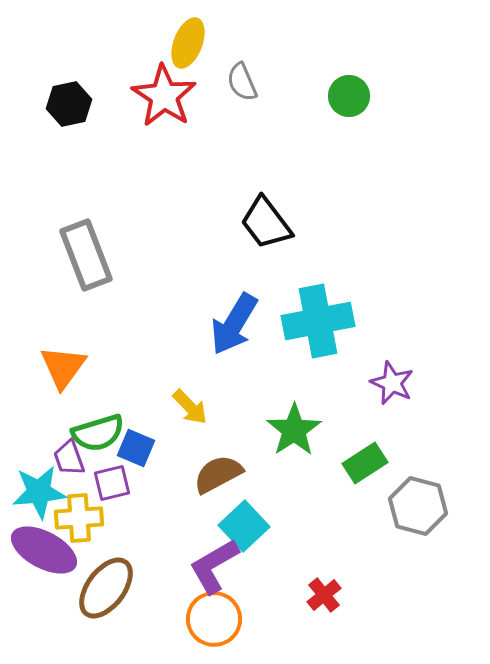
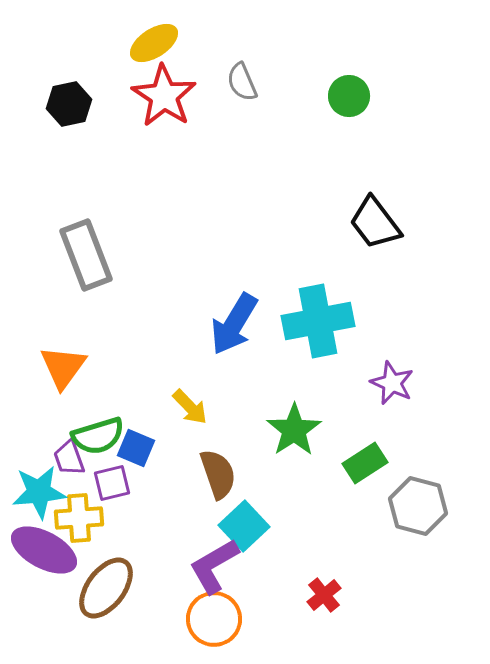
yellow ellipse: moved 34 px left; rotated 36 degrees clockwise
black trapezoid: moved 109 px right
green semicircle: moved 3 px down
brown semicircle: rotated 99 degrees clockwise
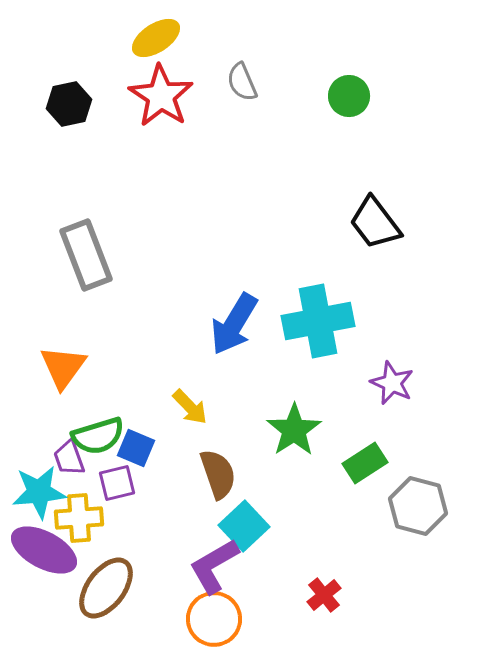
yellow ellipse: moved 2 px right, 5 px up
red star: moved 3 px left
purple square: moved 5 px right
